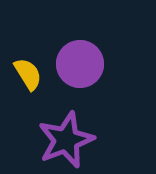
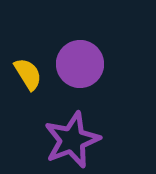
purple star: moved 6 px right
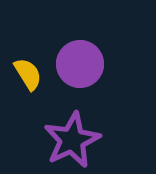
purple star: rotated 4 degrees counterclockwise
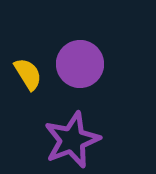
purple star: rotated 4 degrees clockwise
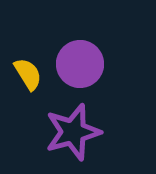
purple star: moved 1 px right, 8 px up; rotated 6 degrees clockwise
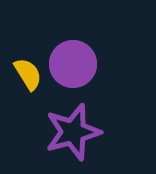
purple circle: moved 7 px left
